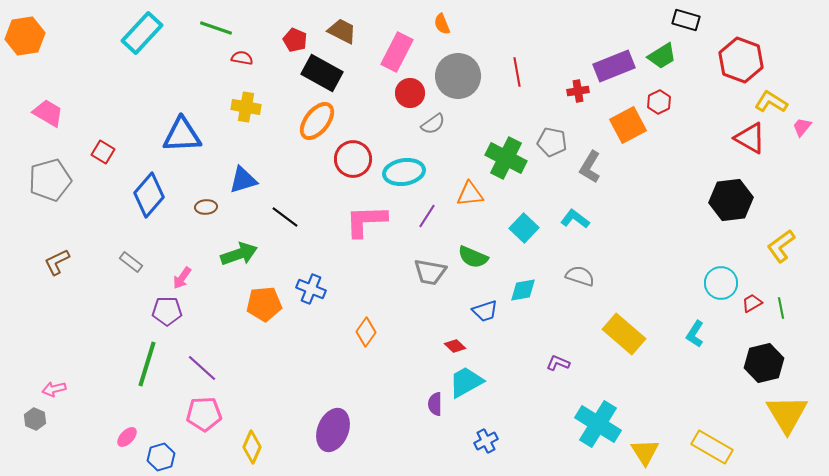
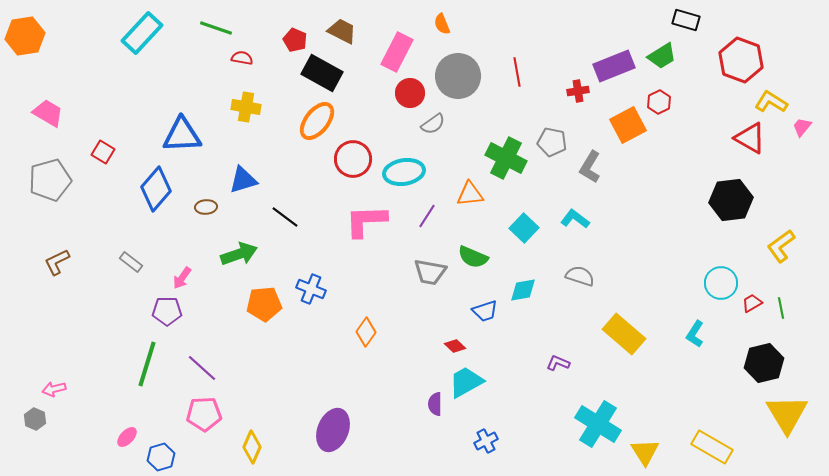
blue diamond at (149, 195): moved 7 px right, 6 px up
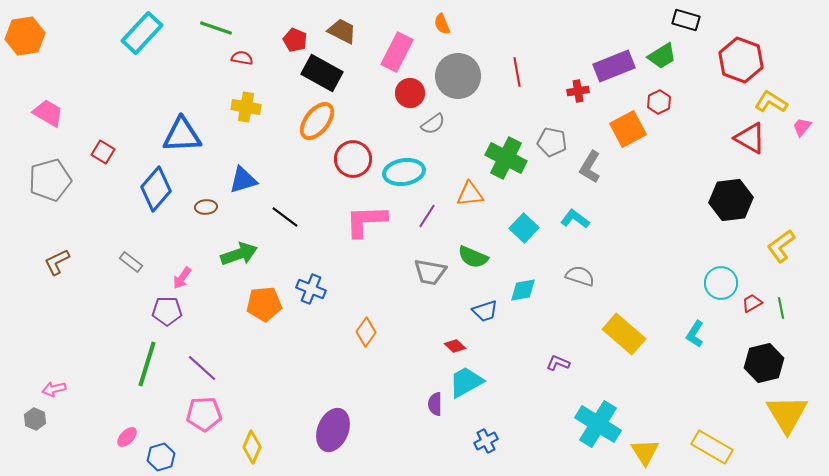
orange square at (628, 125): moved 4 px down
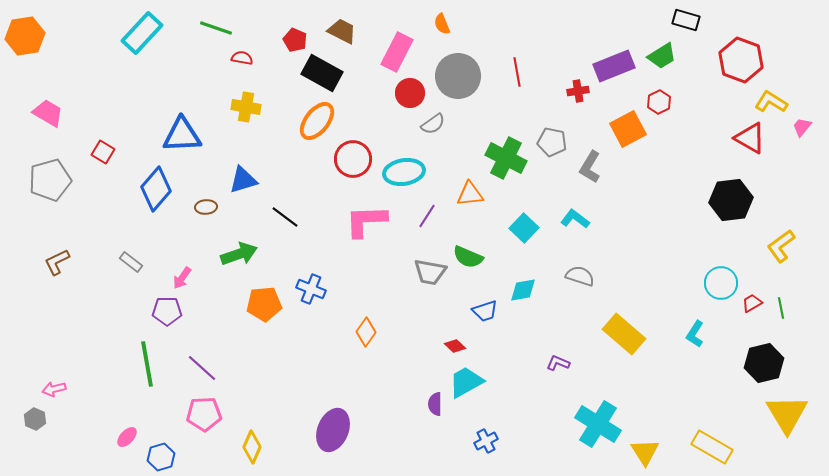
green semicircle at (473, 257): moved 5 px left
green line at (147, 364): rotated 27 degrees counterclockwise
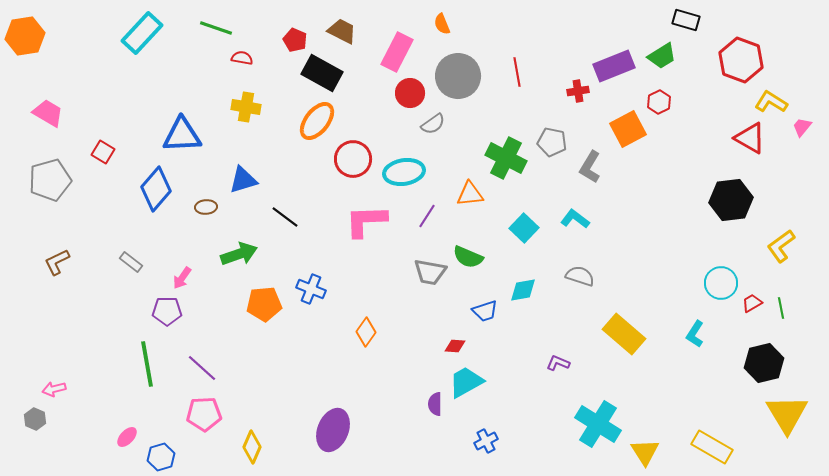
red diamond at (455, 346): rotated 40 degrees counterclockwise
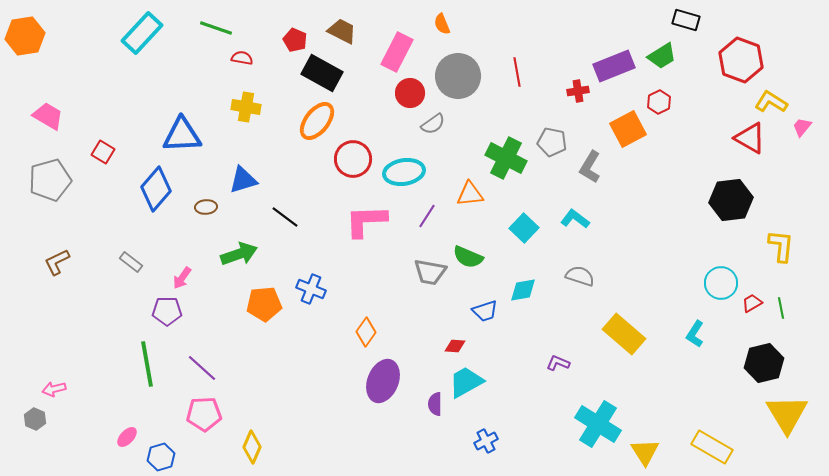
pink trapezoid at (48, 113): moved 3 px down
yellow L-shape at (781, 246): rotated 132 degrees clockwise
purple ellipse at (333, 430): moved 50 px right, 49 px up
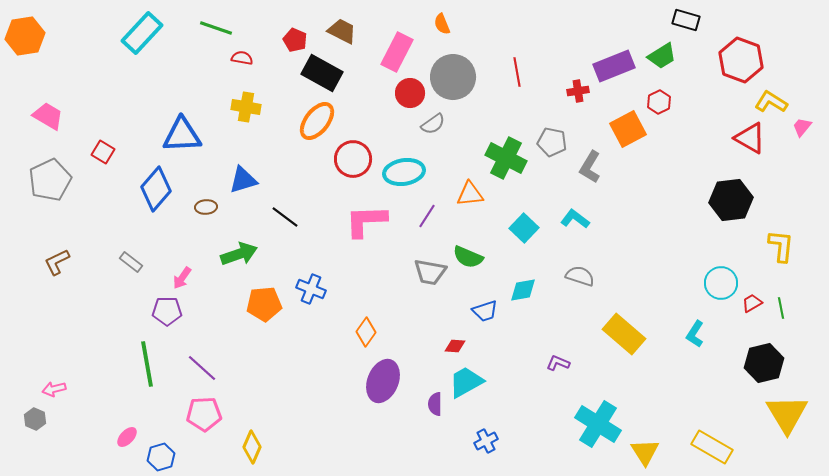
gray circle at (458, 76): moved 5 px left, 1 px down
gray pentagon at (50, 180): rotated 9 degrees counterclockwise
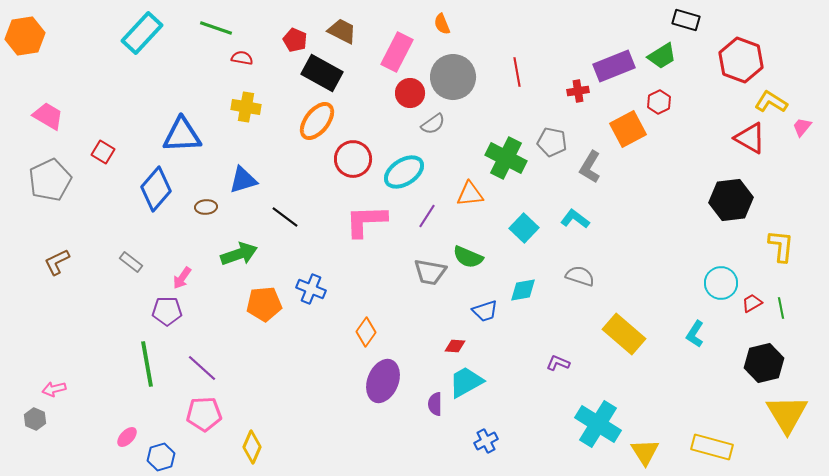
cyan ellipse at (404, 172): rotated 24 degrees counterclockwise
yellow rectangle at (712, 447): rotated 15 degrees counterclockwise
